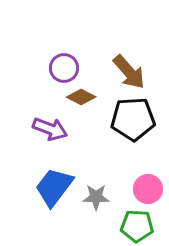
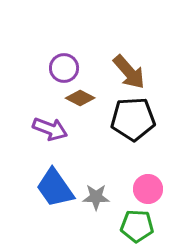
brown diamond: moved 1 px left, 1 px down
blue trapezoid: moved 1 px right, 1 px down; rotated 72 degrees counterclockwise
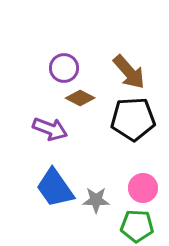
pink circle: moved 5 px left, 1 px up
gray star: moved 3 px down
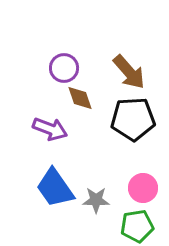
brown diamond: rotated 44 degrees clockwise
green pentagon: rotated 12 degrees counterclockwise
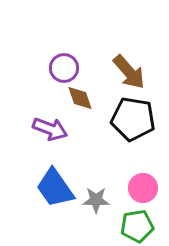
black pentagon: rotated 12 degrees clockwise
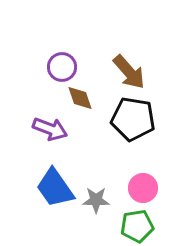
purple circle: moved 2 px left, 1 px up
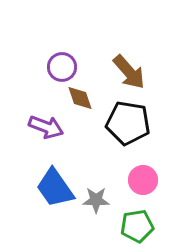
black pentagon: moved 5 px left, 4 px down
purple arrow: moved 4 px left, 2 px up
pink circle: moved 8 px up
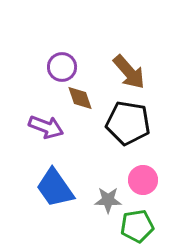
gray star: moved 12 px right
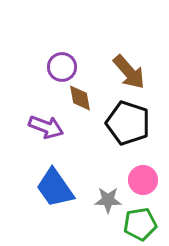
brown diamond: rotated 8 degrees clockwise
black pentagon: rotated 9 degrees clockwise
green pentagon: moved 3 px right, 2 px up
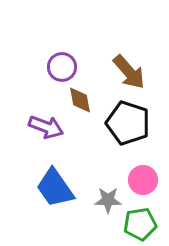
brown diamond: moved 2 px down
